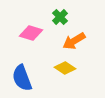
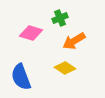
green cross: moved 1 px down; rotated 21 degrees clockwise
blue semicircle: moved 1 px left, 1 px up
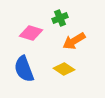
yellow diamond: moved 1 px left, 1 px down
blue semicircle: moved 3 px right, 8 px up
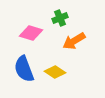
yellow diamond: moved 9 px left, 3 px down
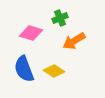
yellow diamond: moved 1 px left, 1 px up
